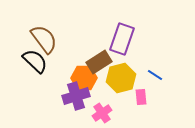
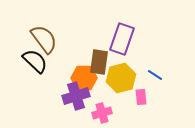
brown rectangle: rotated 50 degrees counterclockwise
pink cross: rotated 18 degrees clockwise
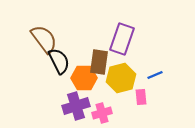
black semicircle: moved 24 px right; rotated 20 degrees clockwise
blue line: rotated 56 degrees counterclockwise
purple cross: moved 10 px down
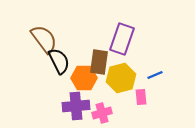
purple cross: rotated 12 degrees clockwise
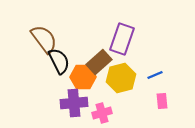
brown rectangle: rotated 40 degrees clockwise
orange hexagon: moved 1 px left, 1 px up
pink rectangle: moved 21 px right, 4 px down
purple cross: moved 2 px left, 3 px up
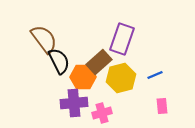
pink rectangle: moved 5 px down
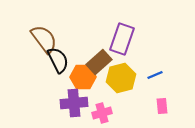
black semicircle: moved 1 px left, 1 px up
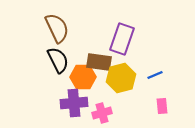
brown semicircle: moved 13 px right, 11 px up; rotated 12 degrees clockwise
brown rectangle: rotated 50 degrees clockwise
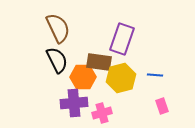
brown semicircle: moved 1 px right
black semicircle: moved 1 px left
blue line: rotated 28 degrees clockwise
pink rectangle: rotated 14 degrees counterclockwise
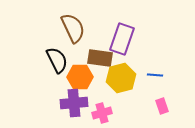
brown semicircle: moved 15 px right
brown rectangle: moved 1 px right, 4 px up
orange hexagon: moved 3 px left
